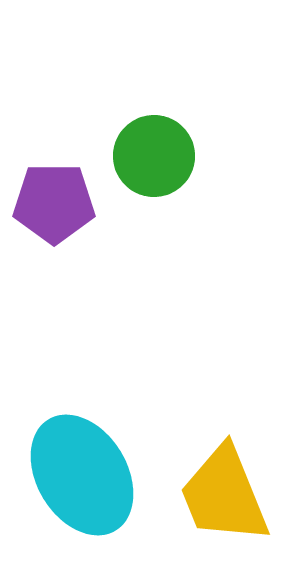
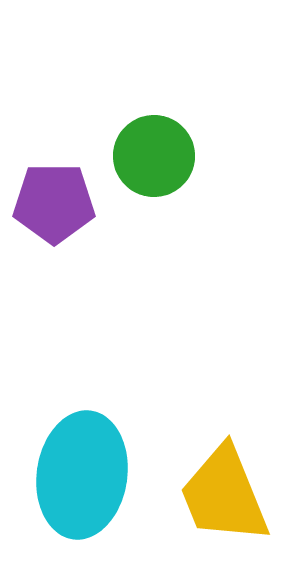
cyan ellipse: rotated 39 degrees clockwise
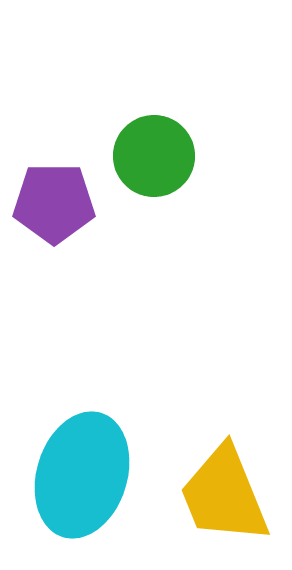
cyan ellipse: rotated 9 degrees clockwise
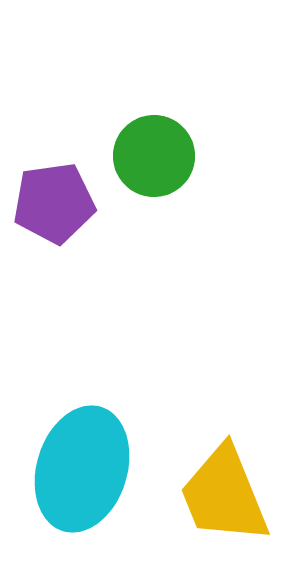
purple pentagon: rotated 8 degrees counterclockwise
cyan ellipse: moved 6 px up
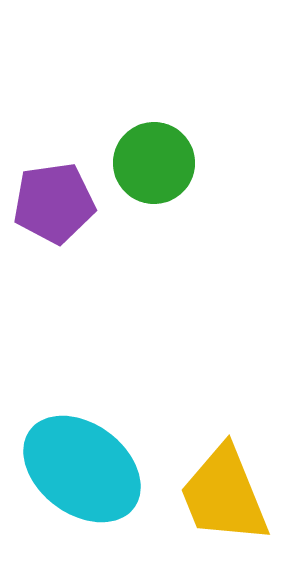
green circle: moved 7 px down
cyan ellipse: rotated 70 degrees counterclockwise
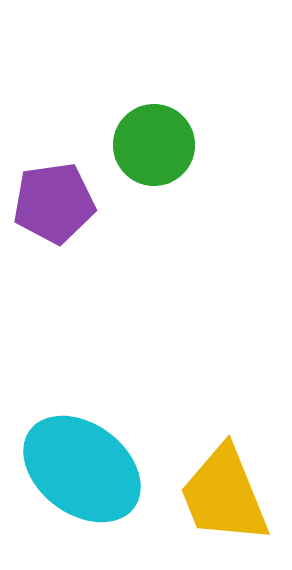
green circle: moved 18 px up
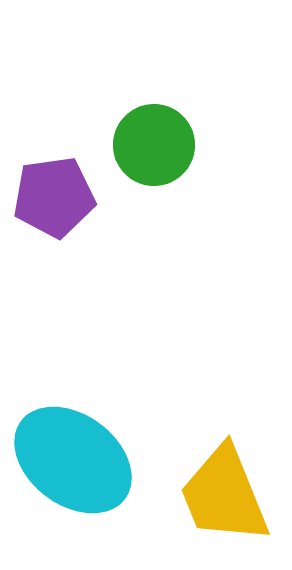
purple pentagon: moved 6 px up
cyan ellipse: moved 9 px left, 9 px up
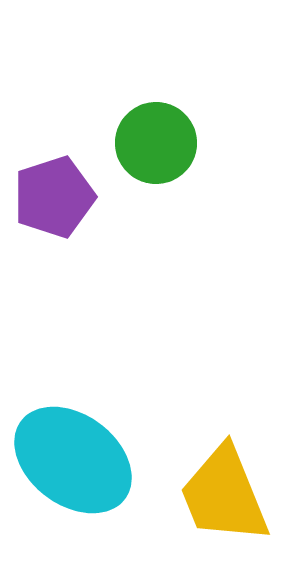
green circle: moved 2 px right, 2 px up
purple pentagon: rotated 10 degrees counterclockwise
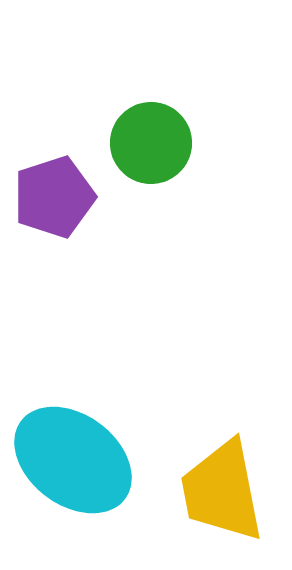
green circle: moved 5 px left
yellow trapezoid: moved 2 px left, 4 px up; rotated 11 degrees clockwise
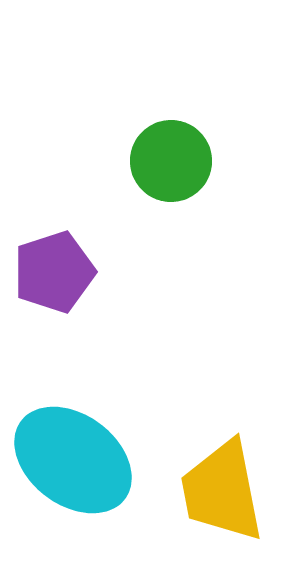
green circle: moved 20 px right, 18 px down
purple pentagon: moved 75 px down
